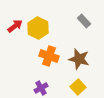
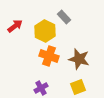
gray rectangle: moved 20 px left, 4 px up
yellow hexagon: moved 7 px right, 3 px down
yellow square: rotated 21 degrees clockwise
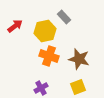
yellow hexagon: rotated 20 degrees clockwise
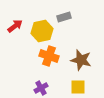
gray rectangle: rotated 64 degrees counterclockwise
yellow hexagon: moved 3 px left
brown star: moved 2 px right, 1 px down
yellow square: rotated 21 degrees clockwise
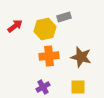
yellow hexagon: moved 3 px right, 2 px up
orange cross: rotated 24 degrees counterclockwise
brown star: moved 3 px up
purple cross: moved 2 px right, 1 px up
